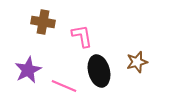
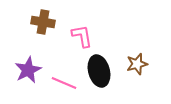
brown star: moved 2 px down
pink line: moved 3 px up
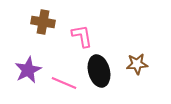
brown star: rotated 10 degrees clockwise
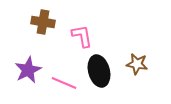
brown star: rotated 15 degrees clockwise
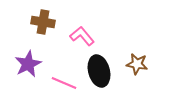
pink L-shape: rotated 30 degrees counterclockwise
purple star: moved 6 px up
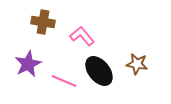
black ellipse: rotated 24 degrees counterclockwise
pink line: moved 2 px up
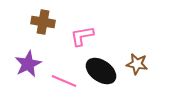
pink L-shape: rotated 60 degrees counterclockwise
black ellipse: moved 2 px right; rotated 16 degrees counterclockwise
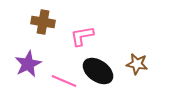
black ellipse: moved 3 px left
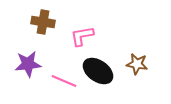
purple star: rotated 20 degrees clockwise
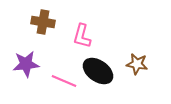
pink L-shape: rotated 65 degrees counterclockwise
purple star: moved 2 px left
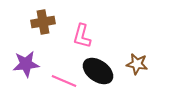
brown cross: rotated 20 degrees counterclockwise
